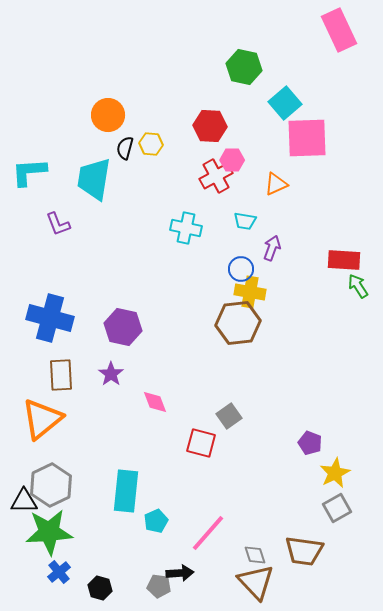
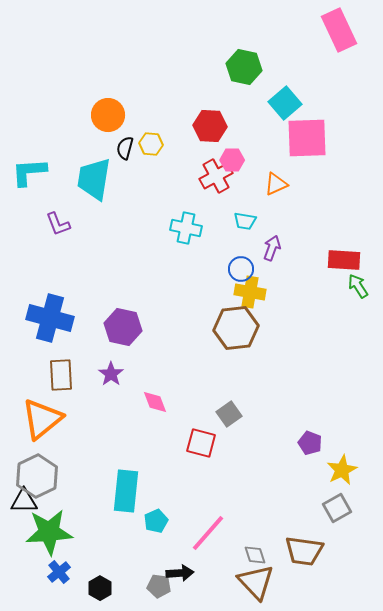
brown hexagon at (238, 323): moved 2 px left, 5 px down
gray square at (229, 416): moved 2 px up
yellow star at (335, 473): moved 7 px right, 3 px up
gray hexagon at (51, 485): moved 14 px left, 9 px up
black hexagon at (100, 588): rotated 15 degrees clockwise
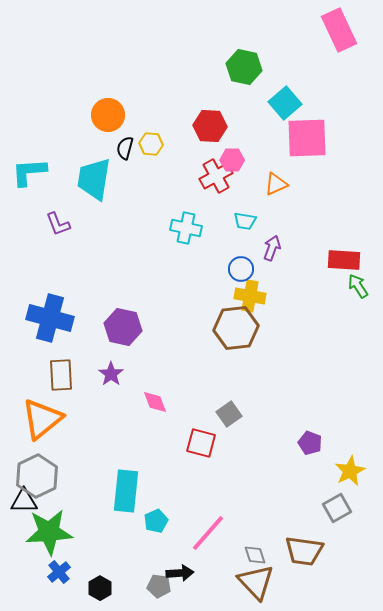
yellow cross at (250, 292): moved 4 px down
yellow star at (342, 470): moved 8 px right, 1 px down
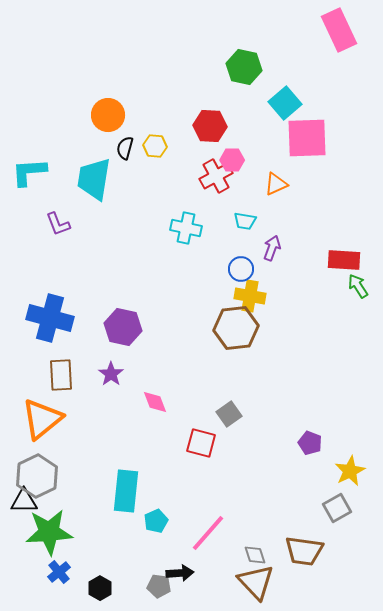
yellow hexagon at (151, 144): moved 4 px right, 2 px down
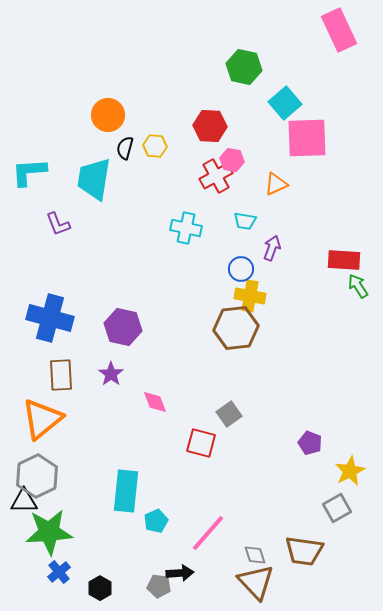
pink hexagon at (232, 160): rotated 10 degrees clockwise
